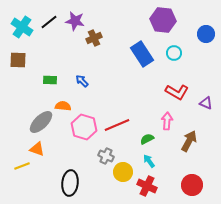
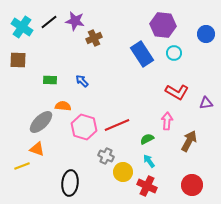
purple hexagon: moved 5 px down
purple triangle: rotated 32 degrees counterclockwise
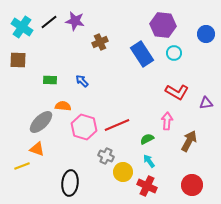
brown cross: moved 6 px right, 4 px down
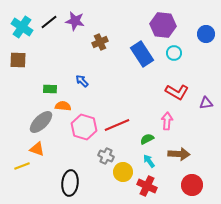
green rectangle: moved 9 px down
brown arrow: moved 10 px left, 13 px down; rotated 65 degrees clockwise
